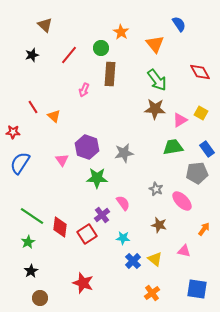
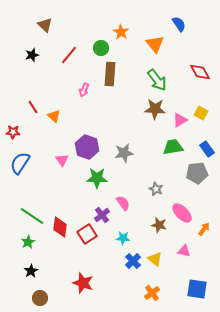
pink ellipse at (182, 201): moved 12 px down
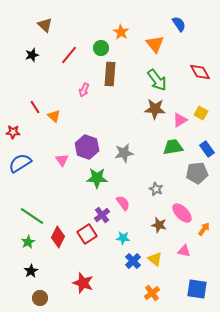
red line at (33, 107): moved 2 px right
blue semicircle at (20, 163): rotated 25 degrees clockwise
red diamond at (60, 227): moved 2 px left, 10 px down; rotated 20 degrees clockwise
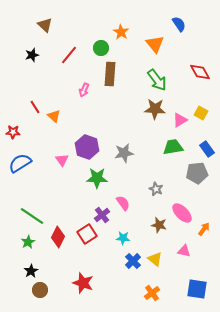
brown circle at (40, 298): moved 8 px up
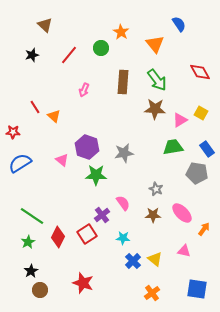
brown rectangle at (110, 74): moved 13 px right, 8 px down
pink triangle at (62, 160): rotated 16 degrees counterclockwise
gray pentagon at (197, 173): rotated 15 degrees clockwise
green star at (97, 178): moved 1 px left, 3 px up
brown star at (159, 225): moved 6 px left, 10 px up; rotated 14 degrees counterclockwise
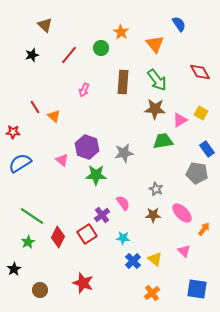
green trapezoid at (173, 147): moved 10 px left, 6 px up
pink triangle at (184, 251): rotated 32 degrees clockwise
black star at (31, 271): moved 17 px left, 2 px up
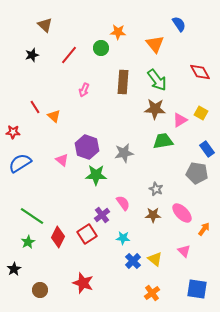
orange star at (121, 32): moved 3 px left; rotated 28 degrees counterclockwise
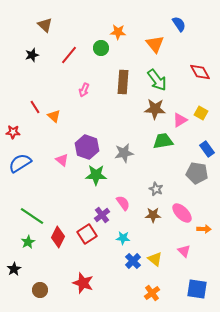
orange arrow at (204, 229): rotated 56 degrees clockwise
